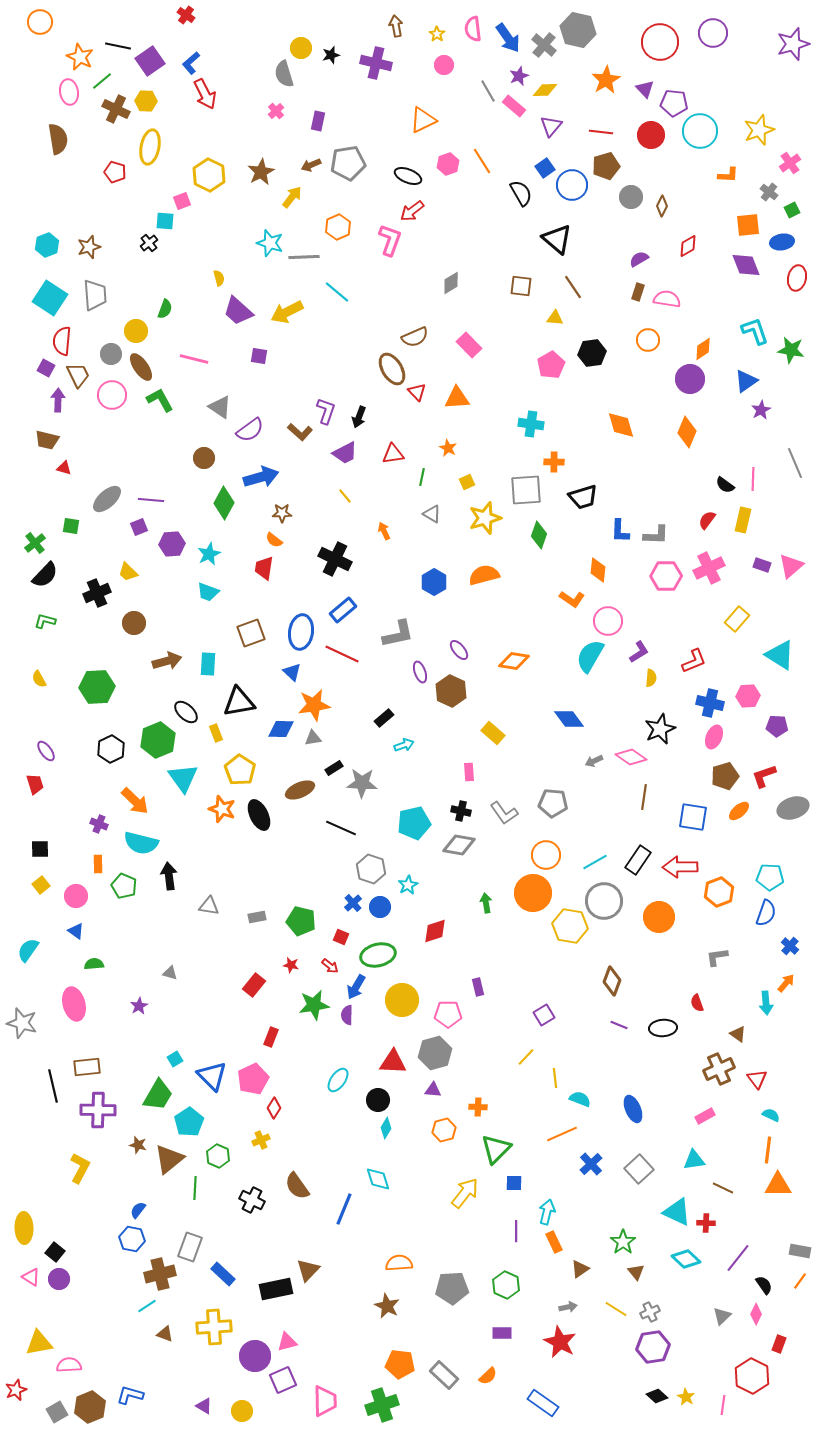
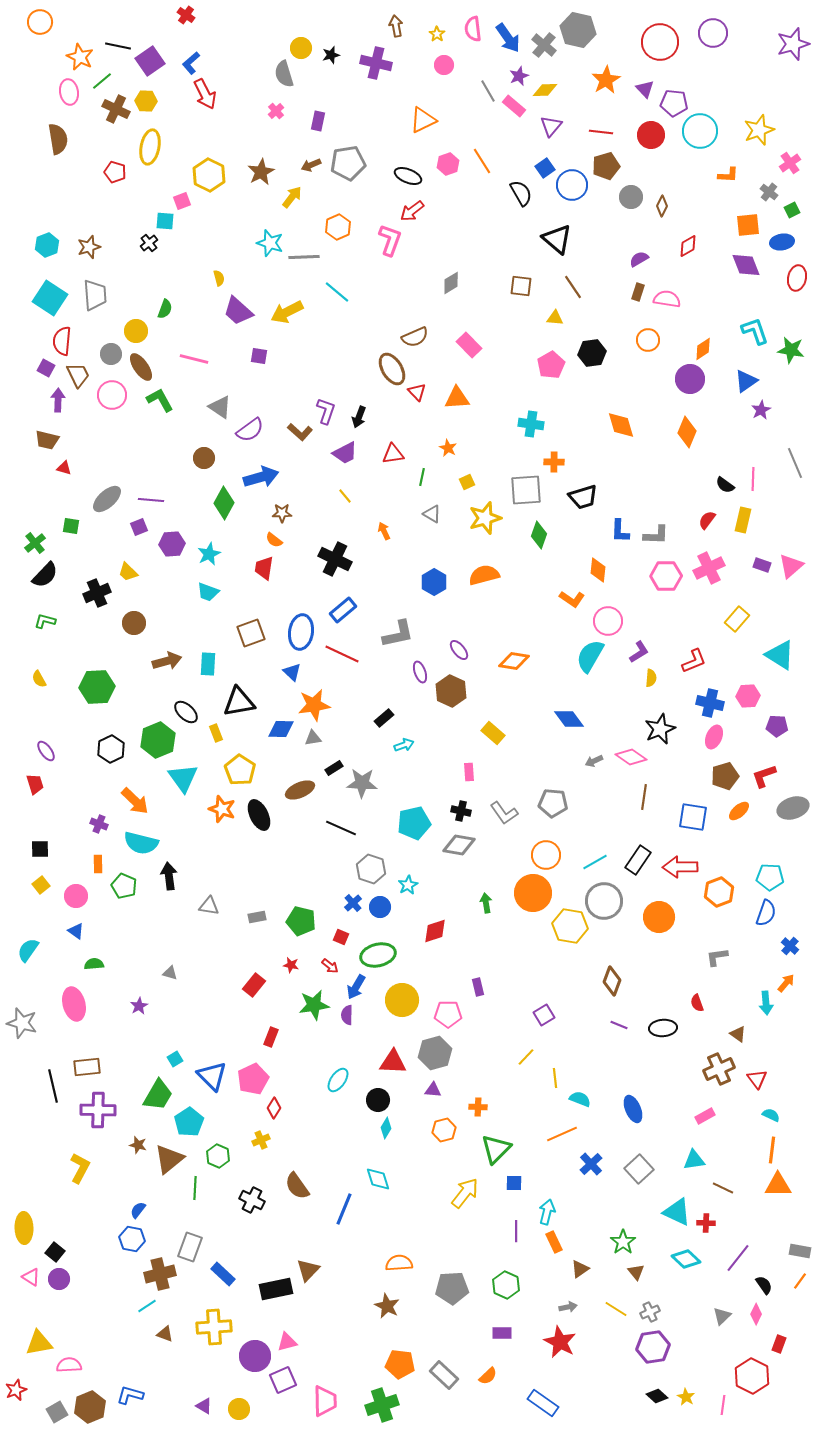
orange line at (768, 1150): moved 4 px right
yellow circle at (242, 1411): moved 3 px left, 2 px up
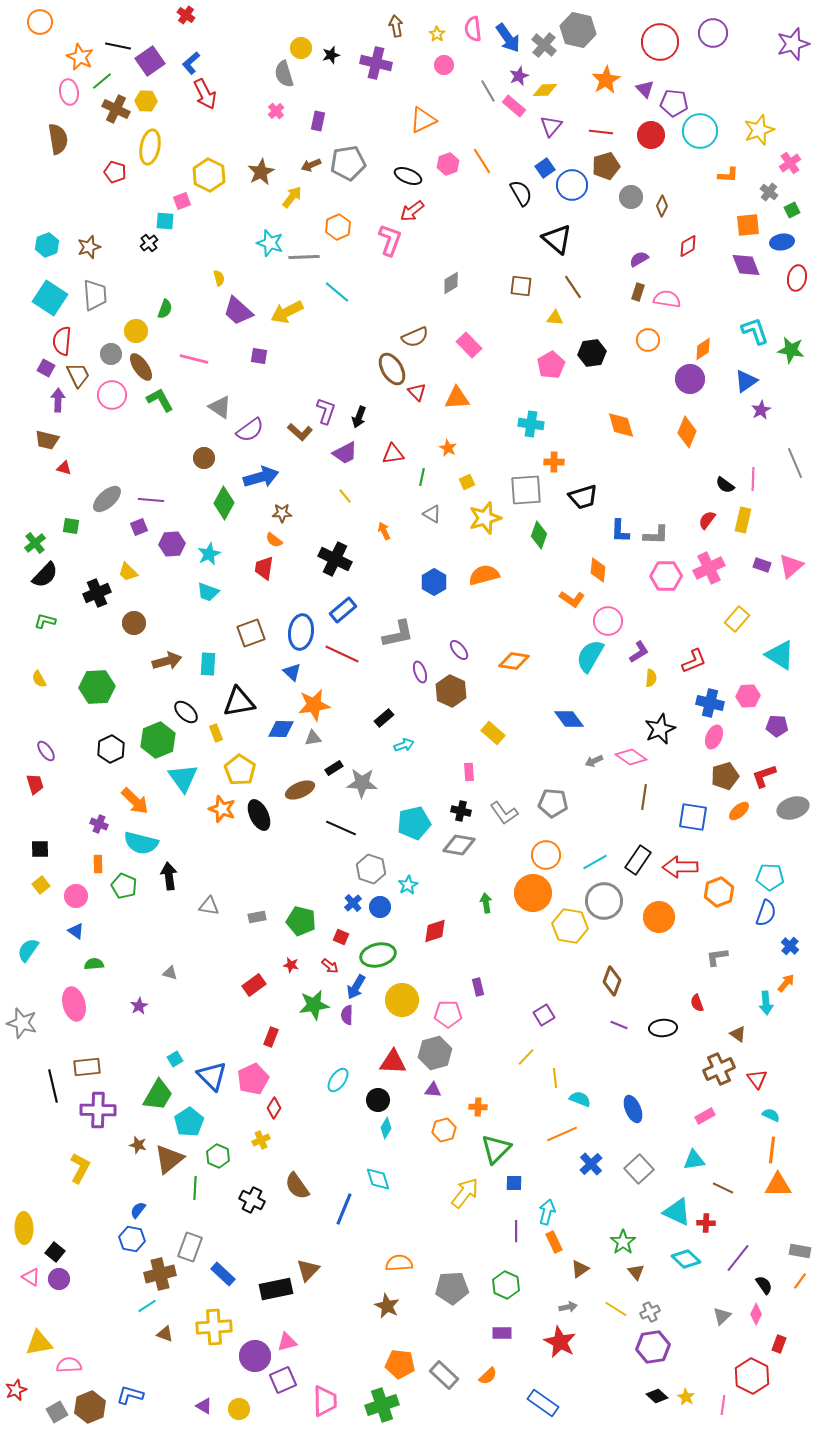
red rectangle at (254, 985): rotated 15 degrees clockwise
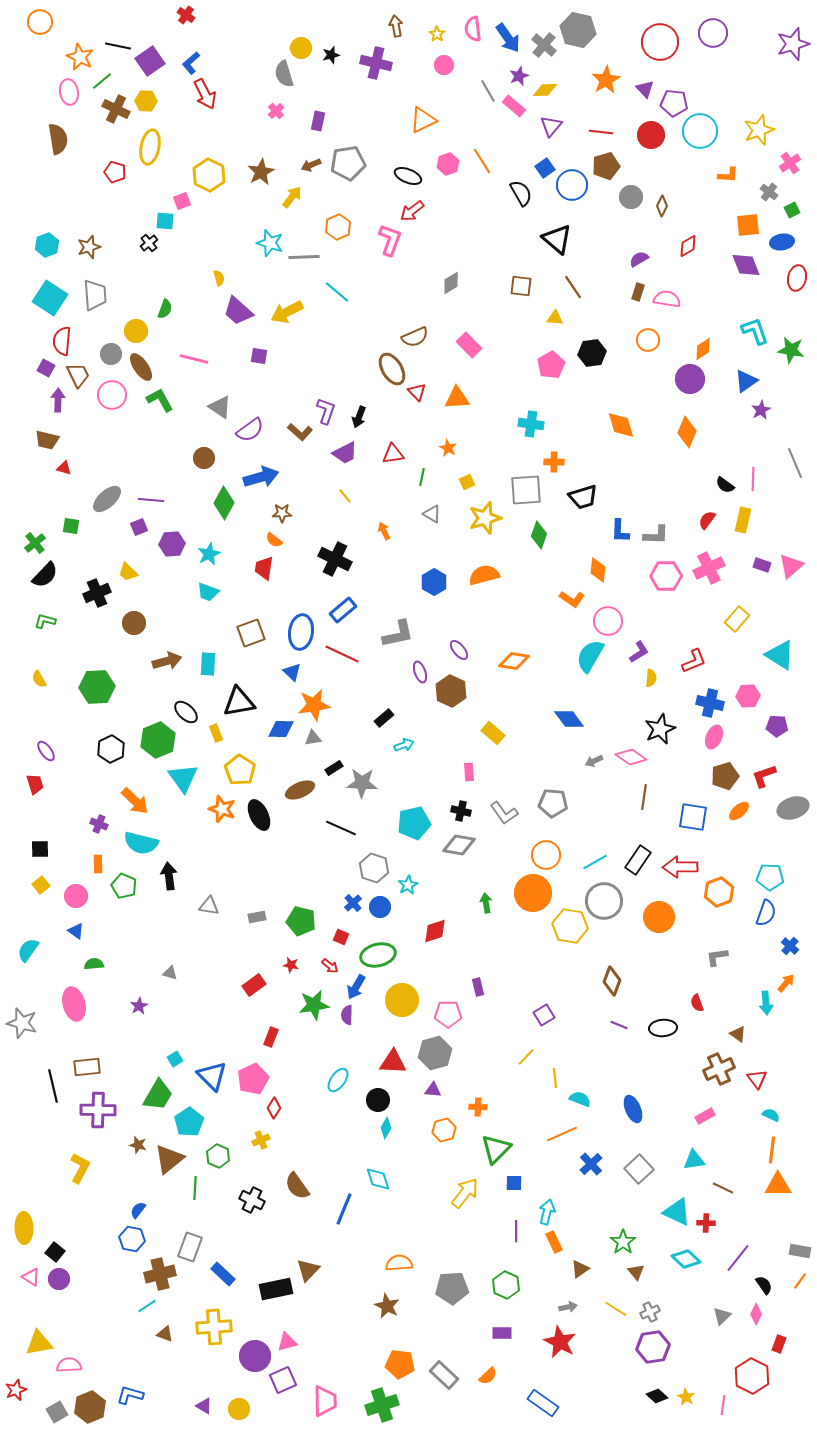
gray hexagon at (371, 869): moved 3 px right, 1 px up
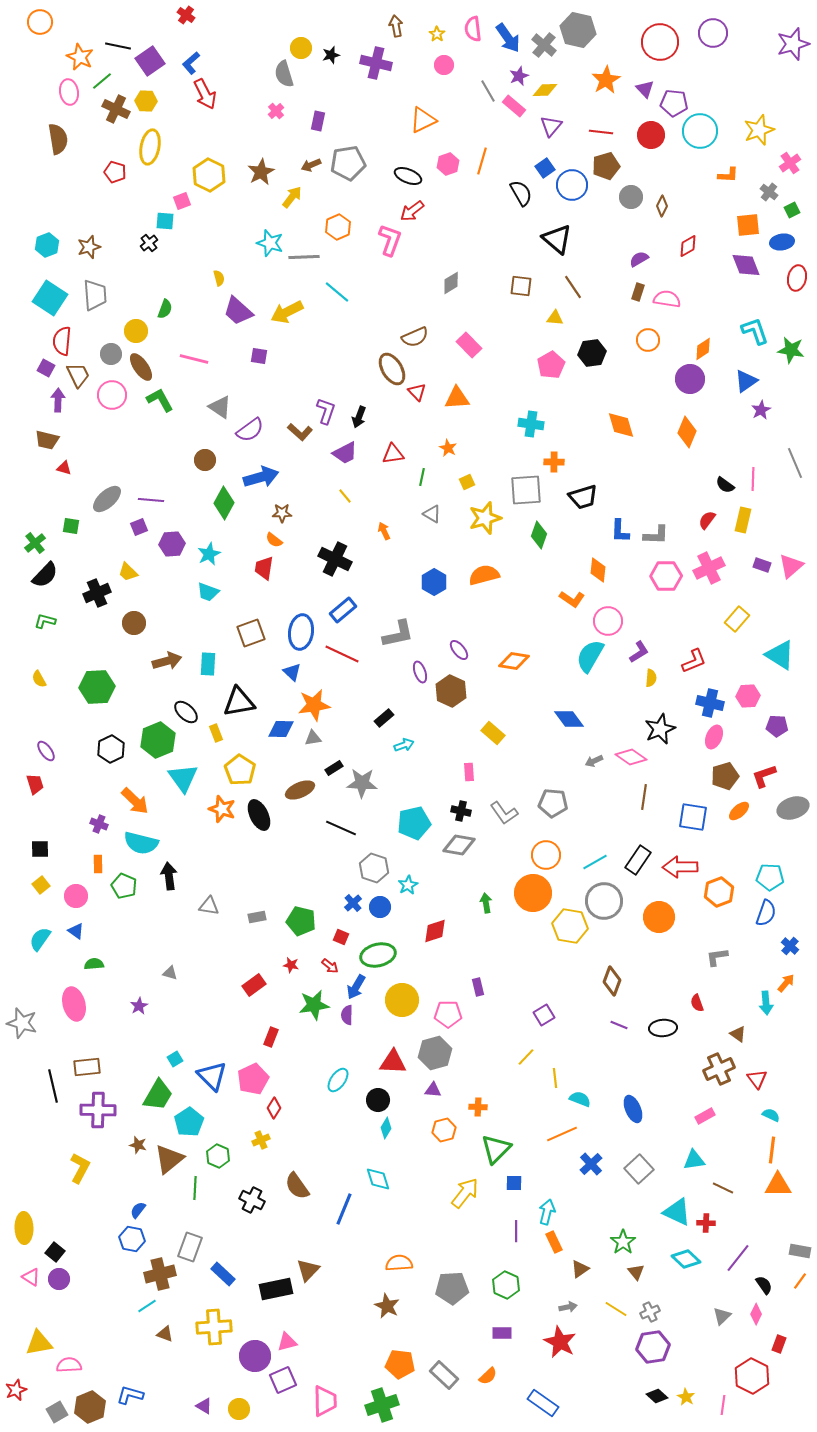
orange line at (482, 161): rotated 48 degrees clockwise
brown circle at (204, 458): moved 1 px right, 2 px down
cyan semicircle at (28, 950): moved 12 px right, 11 px up
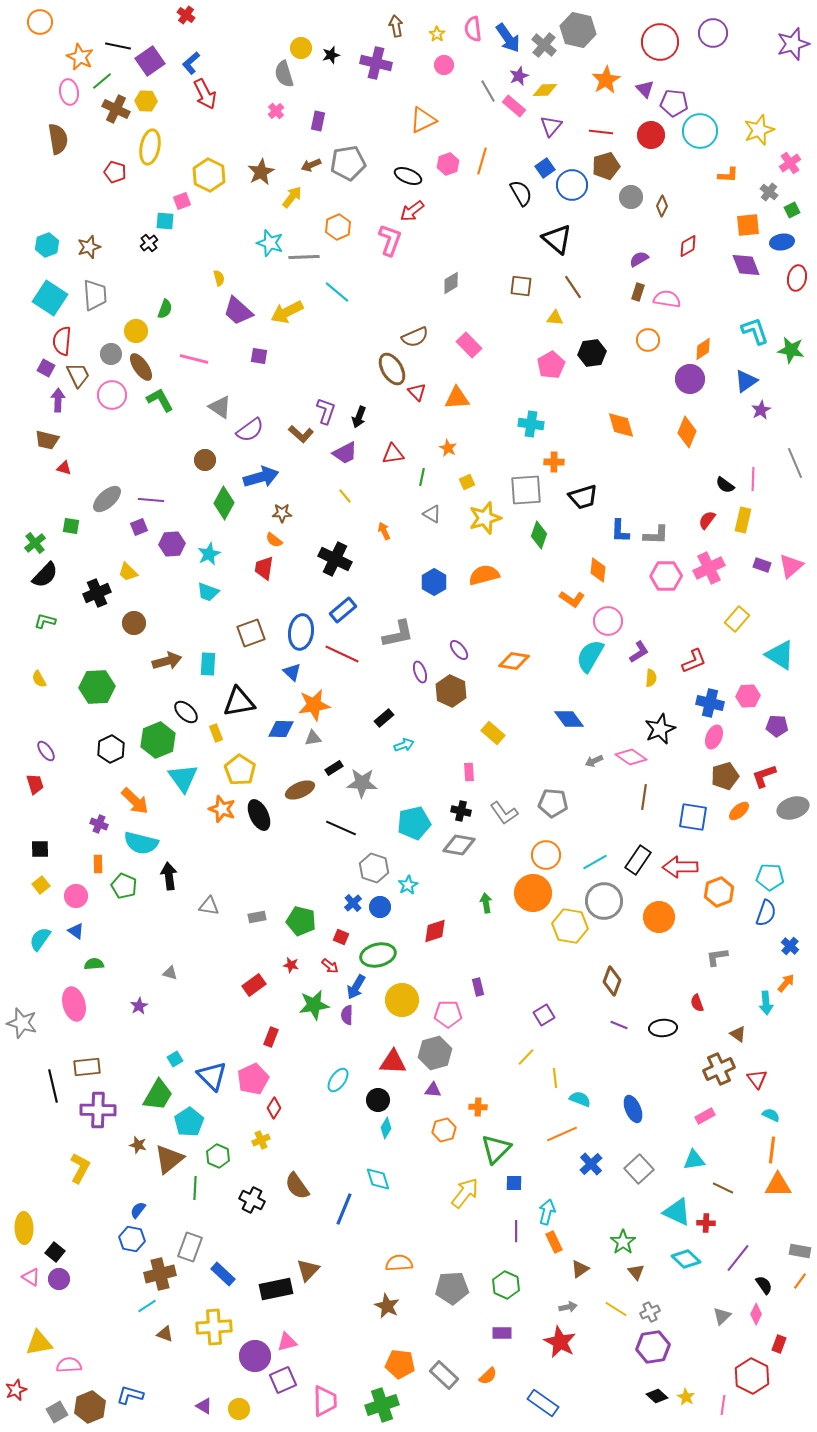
brown L-shape at (300, 432): moved 1 px right, 2 px down
